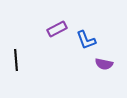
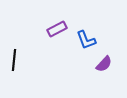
black line: moved 2 px left; rotated 10 degrees clockwise
purple semicircle: rotated 60 degrees counterclockwise
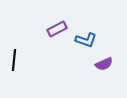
blue L-shape: rotated 50 degrees counterclockwise
purple semicircle: rotated 24 degrees clockwise
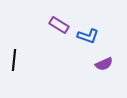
purple rectangle: moved 2 px right, 4 px up; rotated 60 degrees clockwise
blue L-shape: moved 2 px right, 4 px up
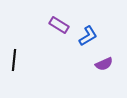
blue L-shape: rotated 50 degrees counterclockwise
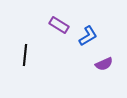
black line: moved 11 px right, 5 px up
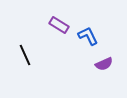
blue L-shape: rotated 85 degrees counterclockwise
black line: rotated 30 degrees counterclockwise
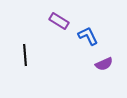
purple rectangle: moved 4 px up
black line: rotated 20 degrees clockwise
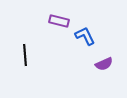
purple rectangle: rotated 18 degrees counterclockwise
blue L-shape: moved 3 px left
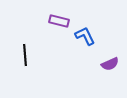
purple semicircle: moved 6 px right
